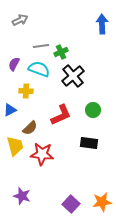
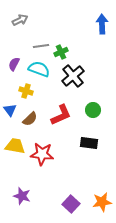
yellow cross: rotated 16 degrees clockwise
blue triangle: rotated 40 degrees counterclockwise
brown semicircle: moved 9 px up
yellow trapezoid: rotated 65 degrees counterclockwise
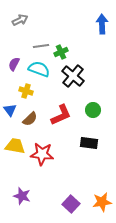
black cross: rotated 10 degrees counterclockwise
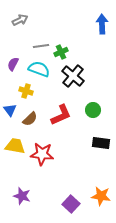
purple semicircle: moved 1 px left
black rectangle: moved 12 px right
orange star: moved 1 px left, 6 px up; rotated 18 degrees clockwise
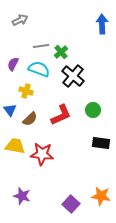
green cross: rotated 16 degrees counterclockwise
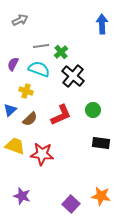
blue triangle: rotated 24 degrees clockwise
yellow trapezoid: rotated 10 degrees clockwise
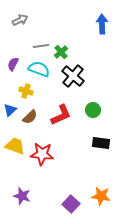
brown semicircle: moved 2 px up
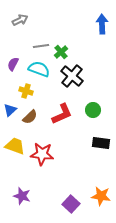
black cross: moved 1 px left
red L-shape: moved 1 px right, 1 px up
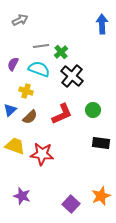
orange star: rotated 30 degrees counterclockwise
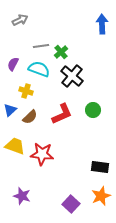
black rectangle: moved 1 px left, 24 px down
